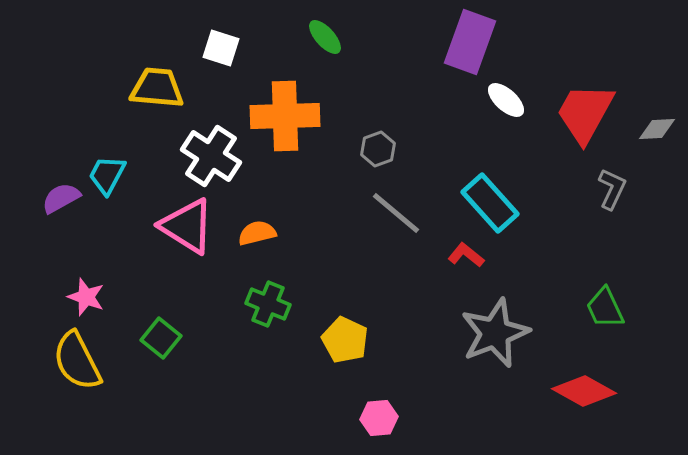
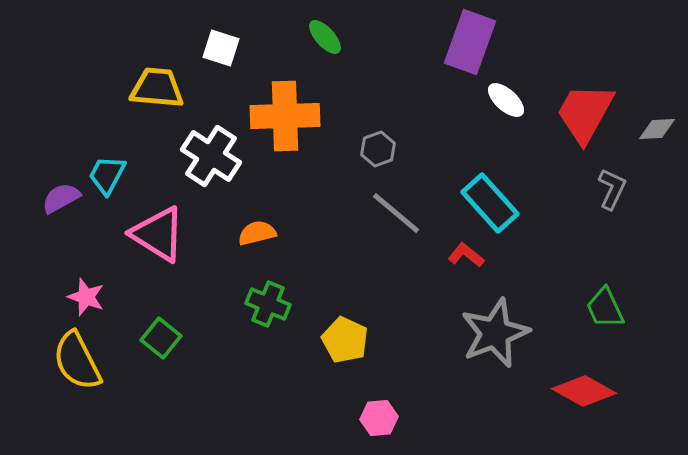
pink triangle: moved 29 px left, 8 px down
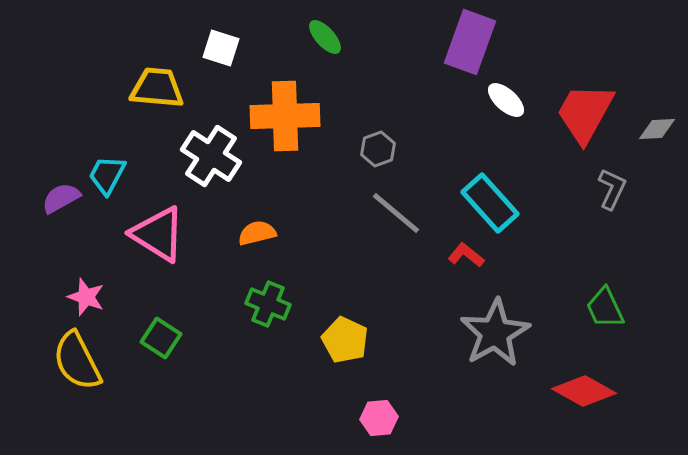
gray star: rotated 8 degrees counterclockwise
green square: rotated 6 degrees counterclockwise
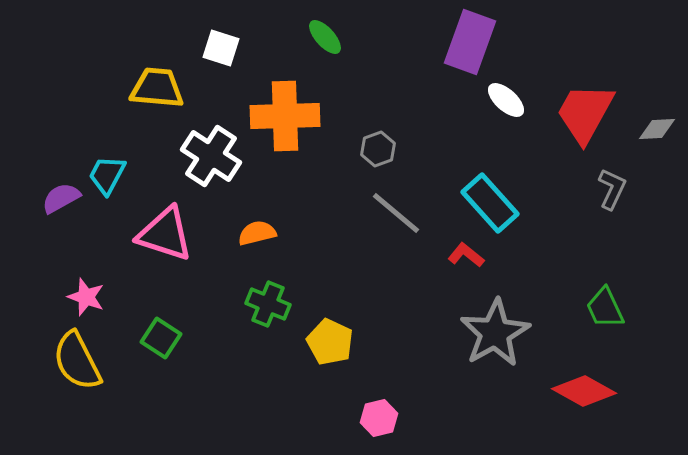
pink triangle: moved 7 px right; rotated 14 degrees counterclockwise
yellow pentagon: moved 15 px left, 2 px down
pink hexagon: rotated 9 degrees counterclockwise
